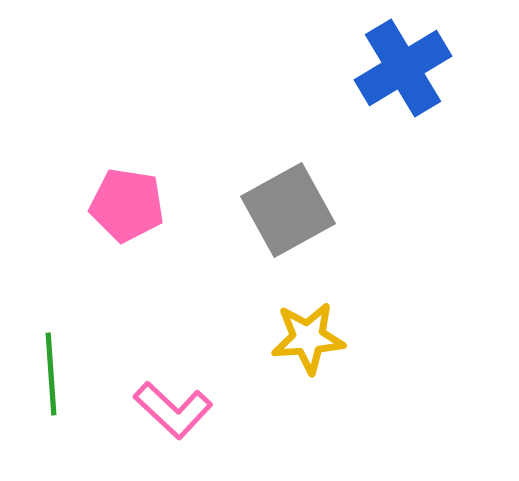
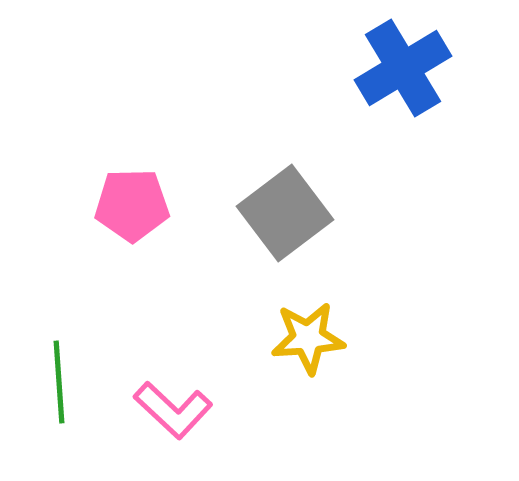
pink pentagon: moved 5 px right; rotated 10 degrees counterclockwise
gray square: moved 3 px left, 3 px down; rotated 8 degrees counterclockwise
green line: moved 8 px right, 8 px down
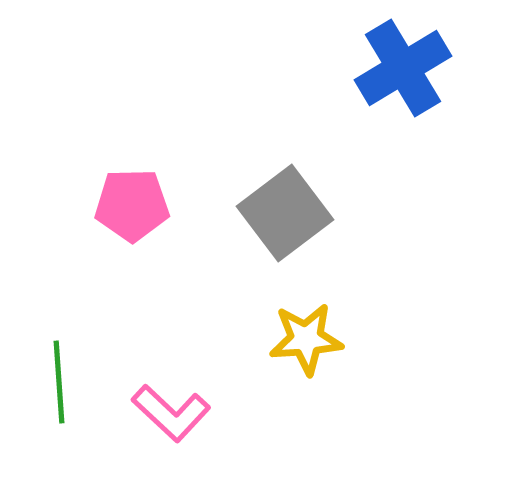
yellow star: moved 2 px left, 1 px down
pink L-shape: moved 2 px left, 3 px down
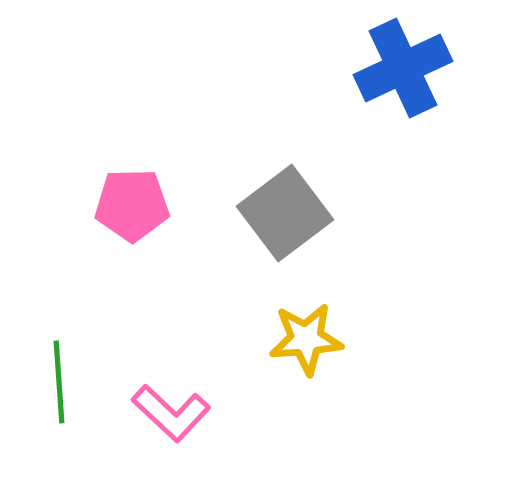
blue cross: rotated 6 degrees clockwise
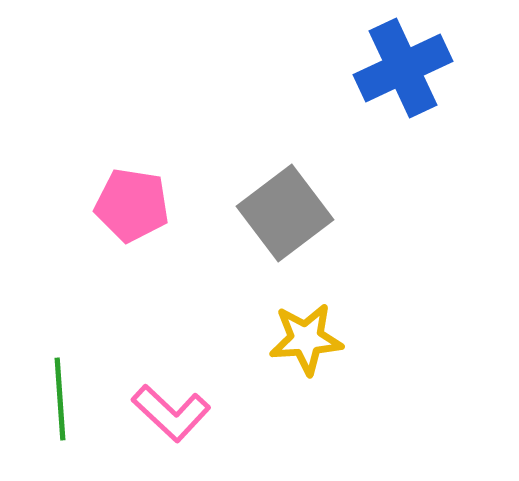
pink pentagon: rotated 10 degrees clockwise
green line: moved 1 px right, 17 px down
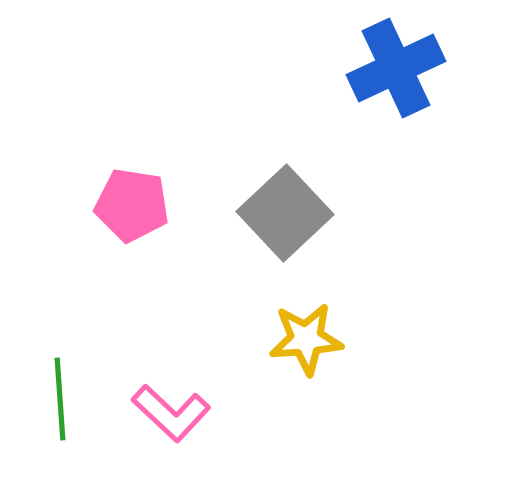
blue cross: moved 7 px left
gray square: rotated 6 degrees counterclockwise
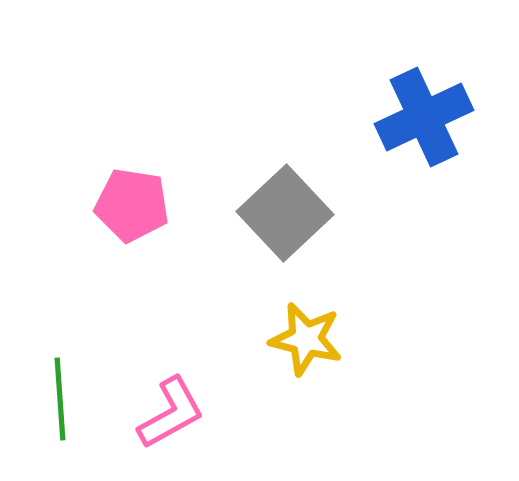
blue cross: moved 28 px right, 49 px down
yellow star: rotated 18 degrees clockwise
pink L-shape: rotated 72 degrees counterclockwise
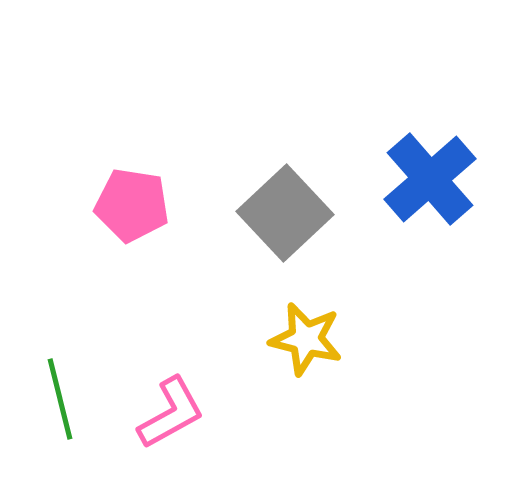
blue cross: moved 6 px right, 62 px down; rotated 16 degrees counterclockwise
green line: rotated 10 degrees counterclockwise
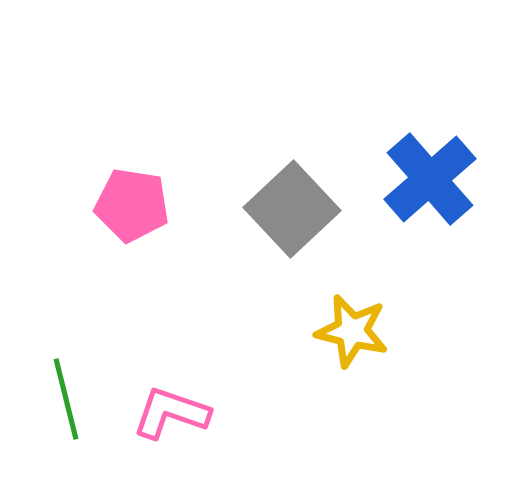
gray square: moved 7 px right, 4 px up
yellow star: moved 46 px right, 8 px up
green line: moved 6 px right
pink L-shape: rotated 132 degrees counterclockwise
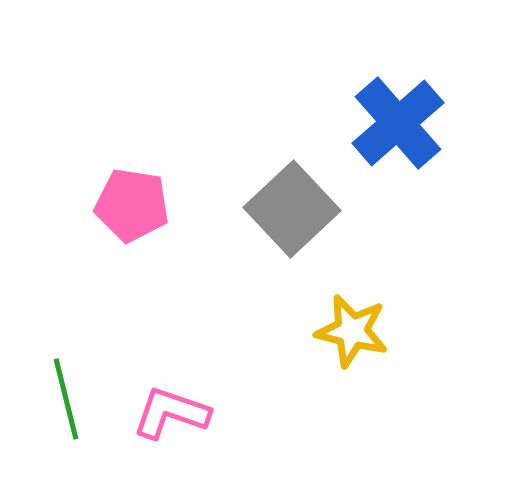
blue cross: moved 32 px left, 56 px up
